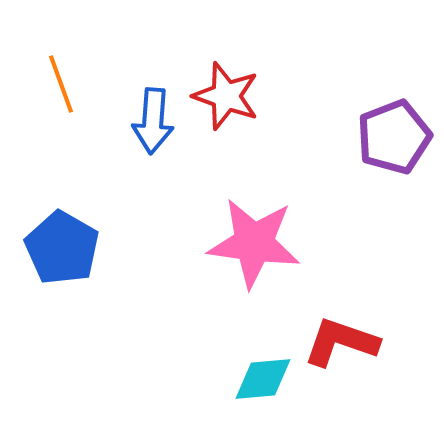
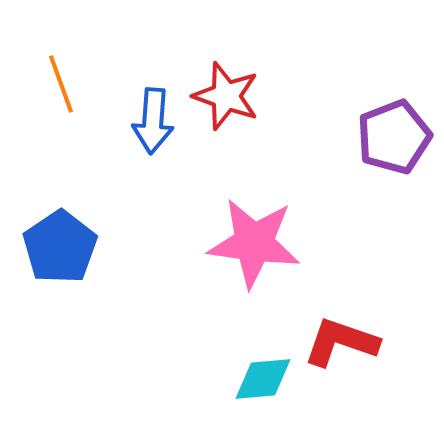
blue pentagon: moved 2 px left, 1 px up; rotated 8 degrees clockwise
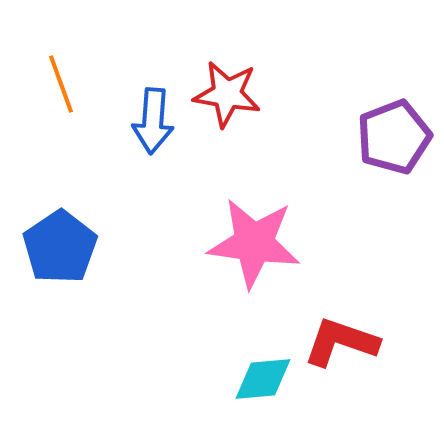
red star: moved 1 px right, 2 px up; rotated 10 degrees counterclockwise
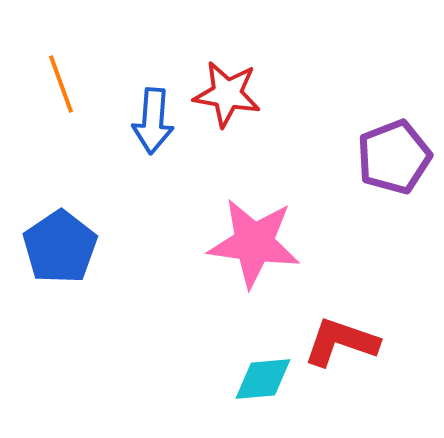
purple pentagon: moved 20 px down
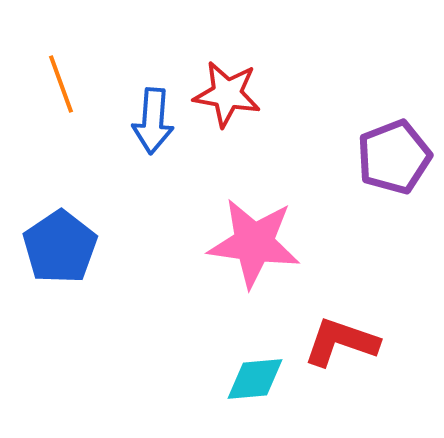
cyan diamond: moved 8 px left
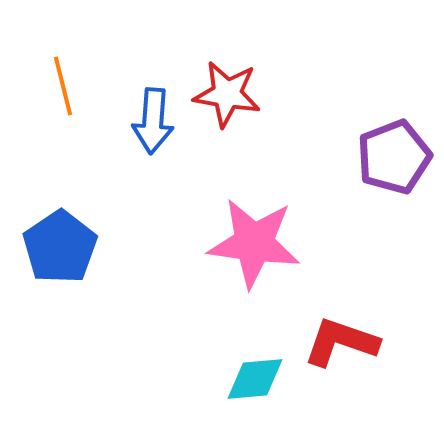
orange line: moved 2 px right, 2 px down; rotated 6 degrees clockwise
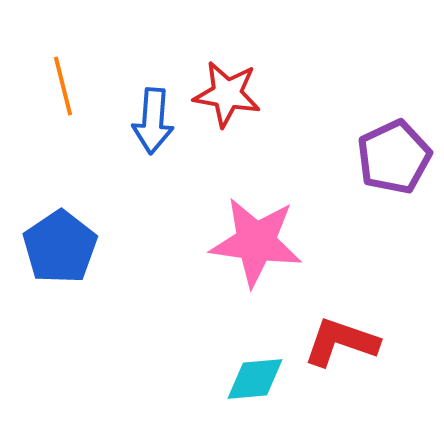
purple pentagon: rotated 4 degrees counterclockwise
pink star: moved 2 px right, 1 px up
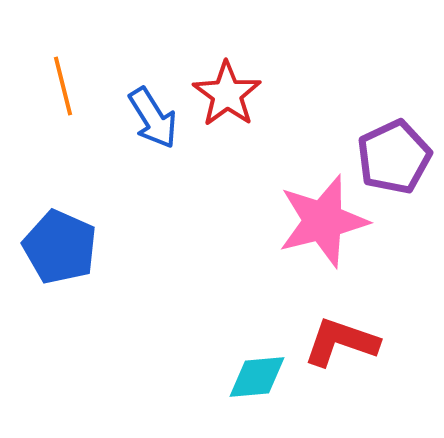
red star: rotated 26 degrees clockwise
blue arrow: moved 3 px up; rotated 36 degrees counterclockwise
pink star: moved 67 px right, 21 px up; rotated 22 degrees counterclockwise
blue pentagon: rotated 14 degrees counterclockwise
cyan diamond: moved 2 px right, 2 px up
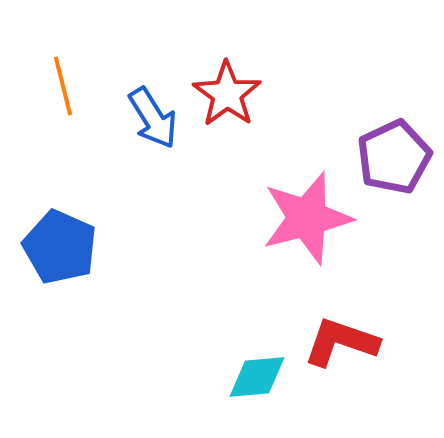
pink star: moved 16 px left, 3 px up
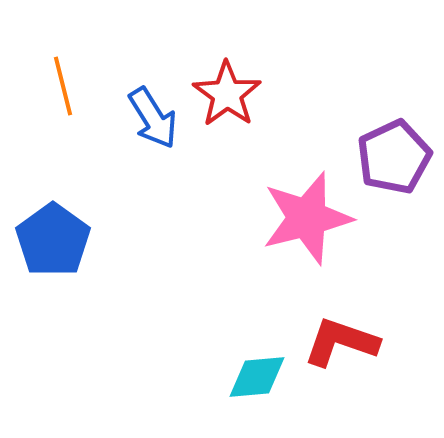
blue pentagon: moved 7 px left, 7 px up; rotated 12 degrees clockwise
